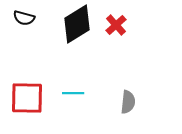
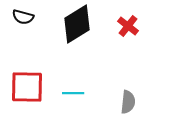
black semicircle: moved 1 px left, 1 px up
red cross: moved 12 px right, 1 px down; rotated 10 degrees counterclockwise
red square: moved 11 px up
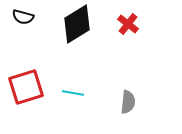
red cross: moved 2 px up
red square: moved 1 px left; rotated 18 degrees counterclockwise
cyan line: rotated 10 degrees clockwise
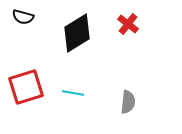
black diamond: moved 9 px down
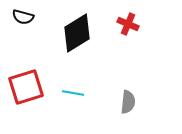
red cross: rotated 15 degrees counterclockwise
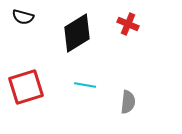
cyan line: moved 12 px right, 8 px up
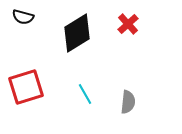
red cross: rotated 25 degrees clockwise
cyan line: moved 9 px down; rotated 50 degrees clockwise
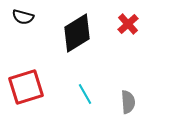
gray semicircle: rotated 10 degrees counterclockwise
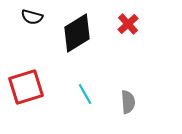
black semicircle: moved 9 px right
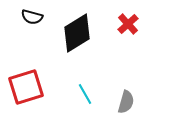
gray semicircle: moved 2 px left; rotated 20 degrees clockwise
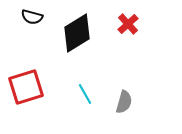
gray semicircle: moved 2 px left
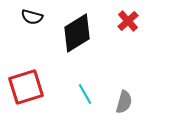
red cross: moved 3 px up
